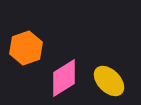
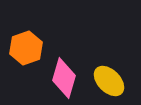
pink diamond: rotated 42 degrees counterclockwise
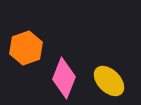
pink diamond: rotated 6 degrees clockwise
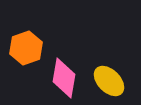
pink diamond: rotated 12 degrees counterclockwise
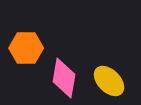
orange hexagon: rotated 20 degrees clockwise
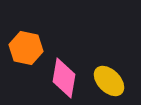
orange hexagon: rotated 12 degrees clockwise
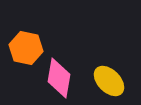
pink diamond: moved 5 px left
